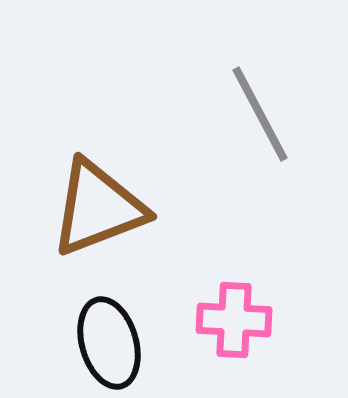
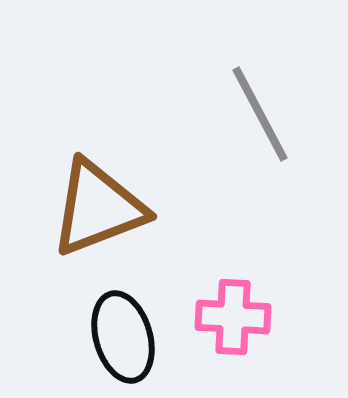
pink cross: moved 1 px left, 3 px up
black ellipse: moved 14 px right, 6 px up
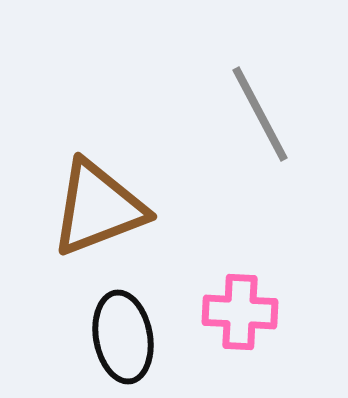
pink cross: moved 7 px right, 5 px up
black ellipse: rotated 6 degrees clockwise
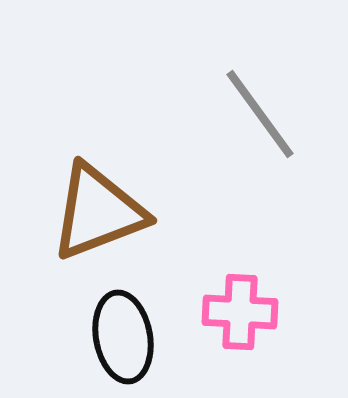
gray line: rotated 8 degrees counterclockwise
brown triangle: moved 4 px down
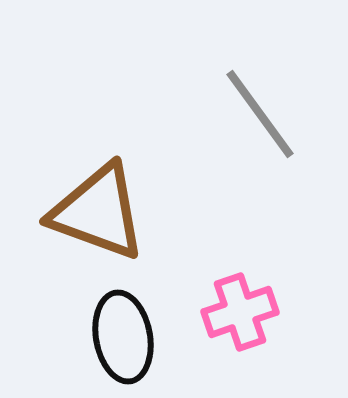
brown triangle: rotated 41 degrees clockwise
pink cross: rotated 22 degrees counterclockwise
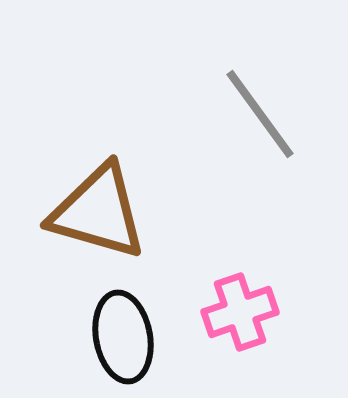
brown triangle: rotated 4 degrees counterclockwise
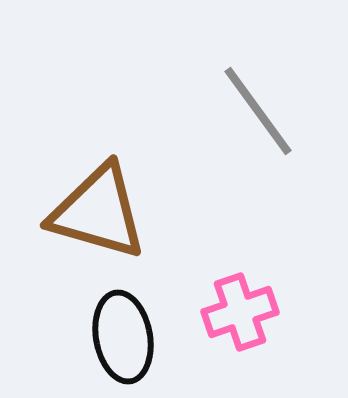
gray line: moved 2 px left, 3 px up
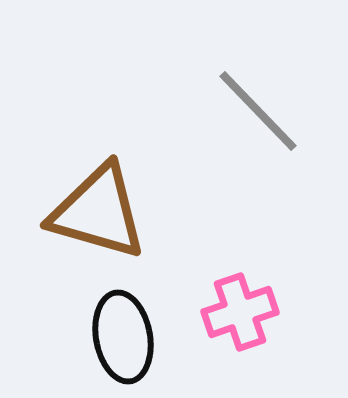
gray line: rotated 8 degrees counterclockwise
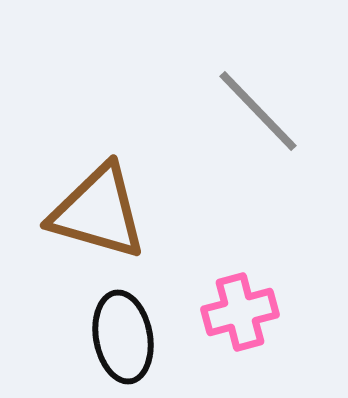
pink cross: rotated 4 degrees clockwise
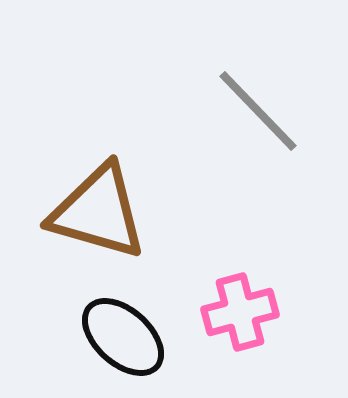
black ellipse: rotated 38 degrees counterclockwise
